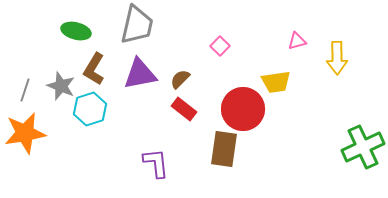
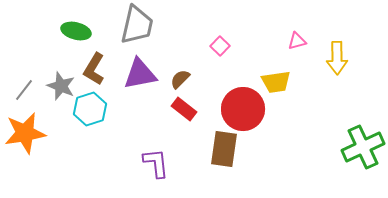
gray line: moved 1 px left; rotated 20 degrees clockwise
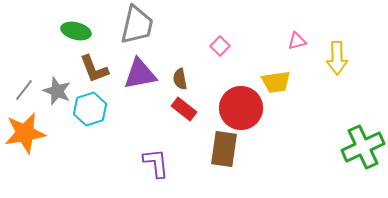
brown L-shape: rotated 52 degrees counterclockwise
brown semicircle: rotated 55 degrees counterclockwise
gray star: moved 4 px left, 5 px down
red circle: moved 2 px left, 1 px up
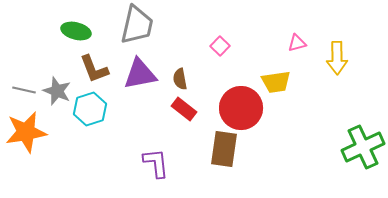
pink triangle: moved 2 px down
gray line: rotated 65 degrees clockwise
orange star: moved 1 px right, 1 px up
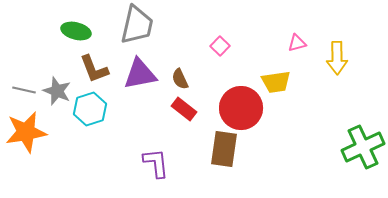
brown semicircle: rotated 15 degrees counterclockwise
